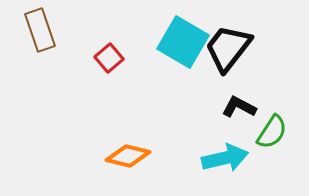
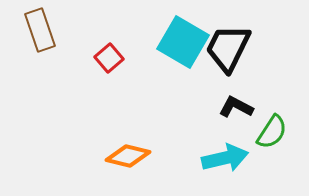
black trapezoid: rotated 12 degrees counterclockwise
black L-shape: moved 3 px left
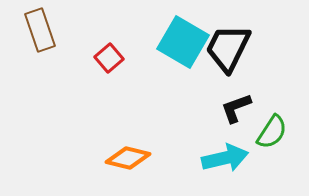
black L-shape: moved 1 px down; rotated 48 degrees counterclockwise
orange diamond: moved 2 px down
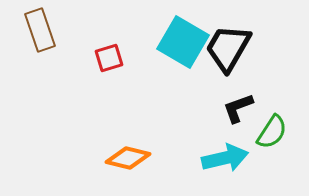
black trapezoid: rotated 4 degrees clockwise
red square: rotated 24 degrees clockwise
black L-shape: moved 2 px right
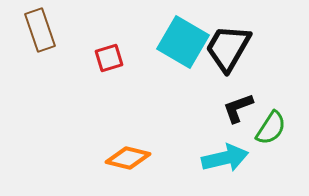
green semicircle: moved 1 px left, 4 px up
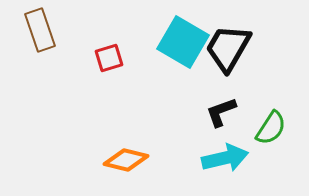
black L-shape: moved 17 px left, 4 px down
orange diamond: moved 2 px left, 2 px down
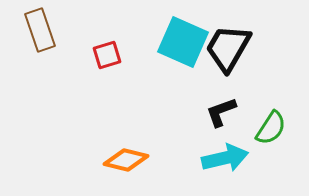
cyan square: rotated 6 degrees counterclockwise
red square: moved 2 px left, 3 px up
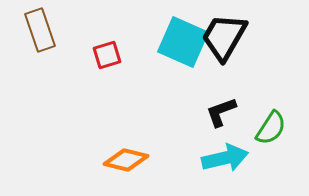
black trapezoid: moved 4 px left, 11 px up
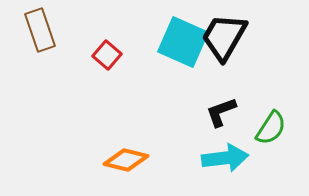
red square: rotated 32 degrees counterclockwise
cyan arrow: rotated 6 degrees clockwise
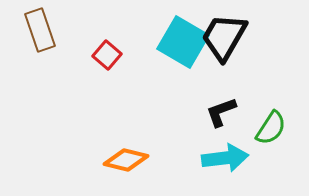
cyan square: rotated 6 degrees clockwise
